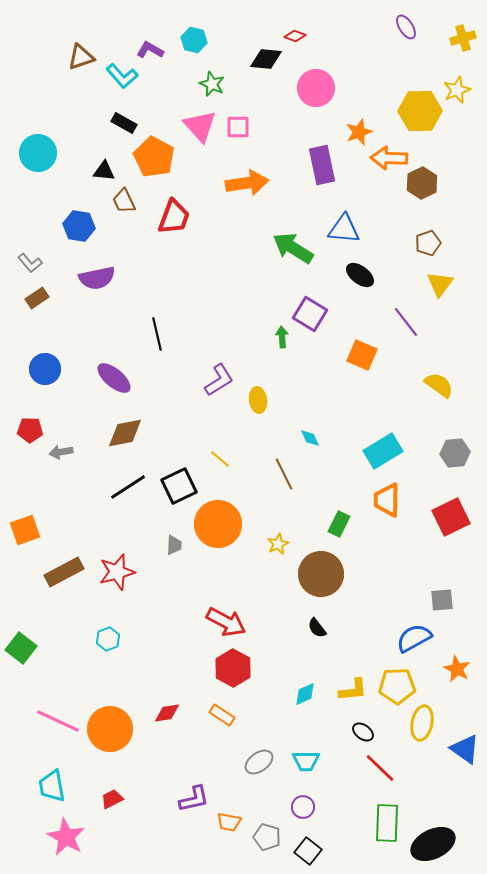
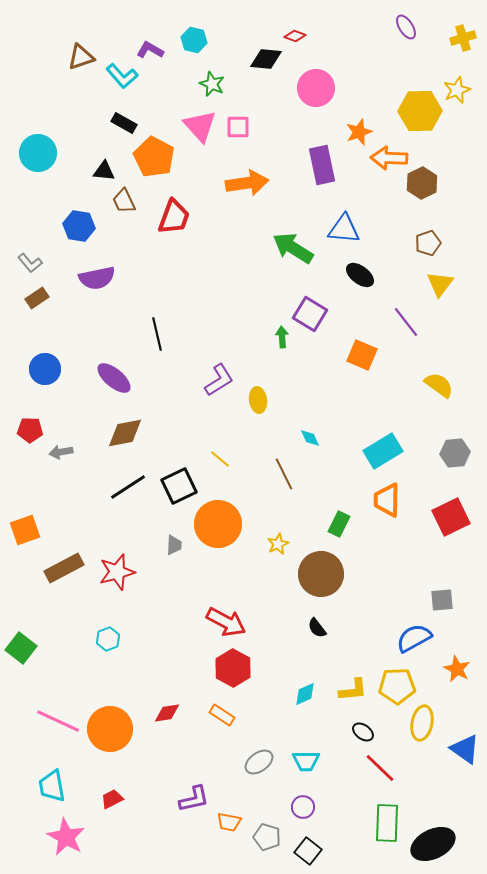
brown rectangle at (64, 572): moved 4 px up
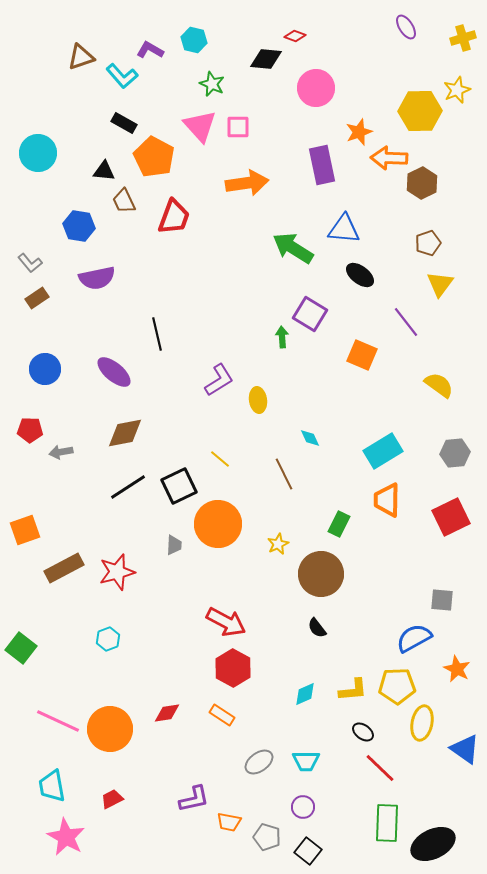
purple ellipse at (114, 378): moved 6 px up
gray square at (442, 600): rotated 10 degrees clockwise
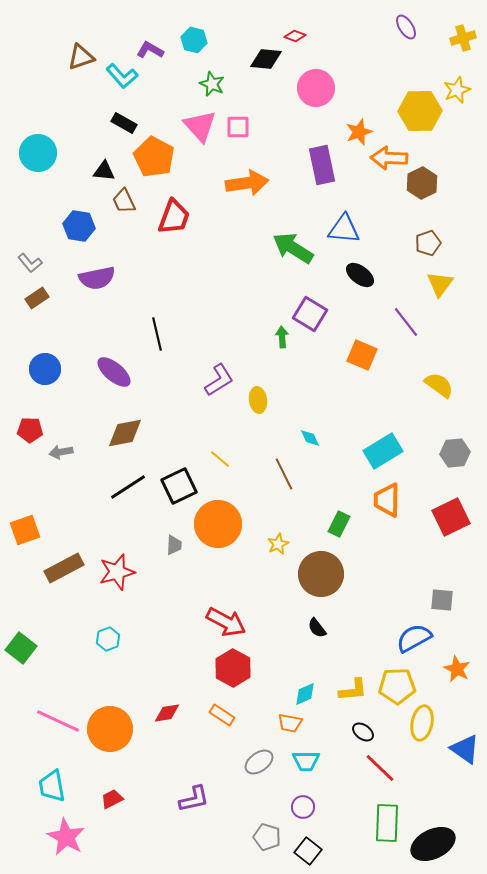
orange trapezoid at (229, 822): moved 61 px right, 99 px up
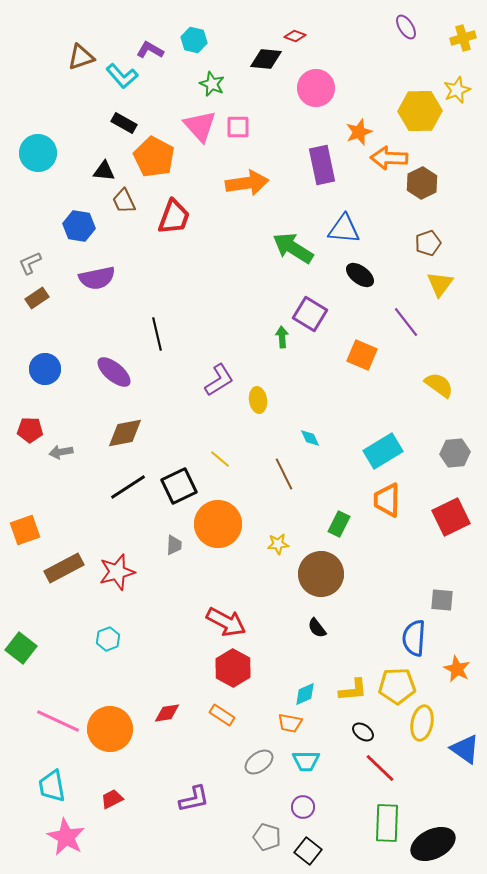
gray L-shape at (30, 263): rotated 105 degrees clockwise
yellow star at (278, 544): rotated 20 degrees clockwise
blue semicircle at (414, 638): rotated 57 degrees counterclockwise
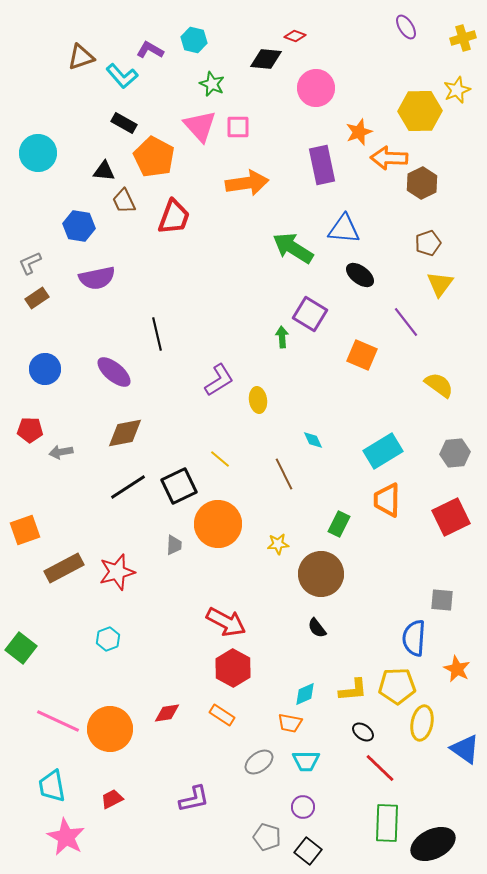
cyan diamond at (310, 438): moved 3 px right, 2 px down
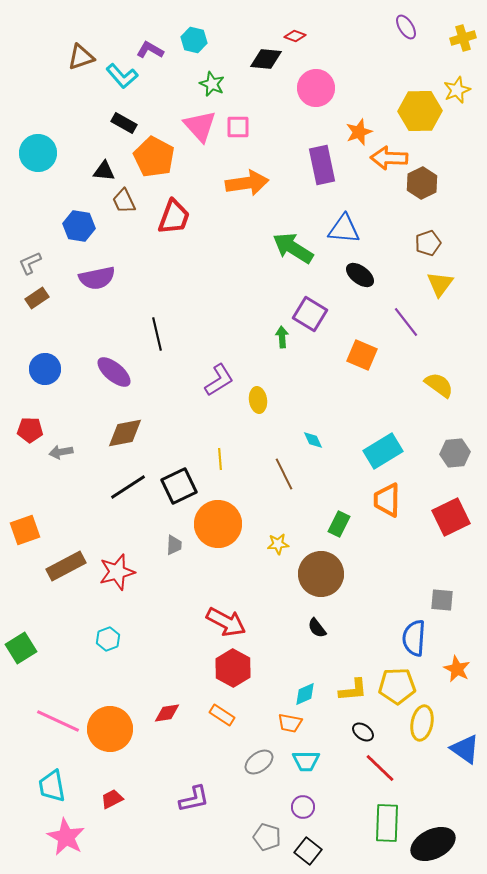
yellow line at (220, 459): rotated 45 degrees clockwise
brown rectangle at (64, 568): moved 2 px right, 2 px up
green square at (21, 648): rotated 20 degrees clockwise
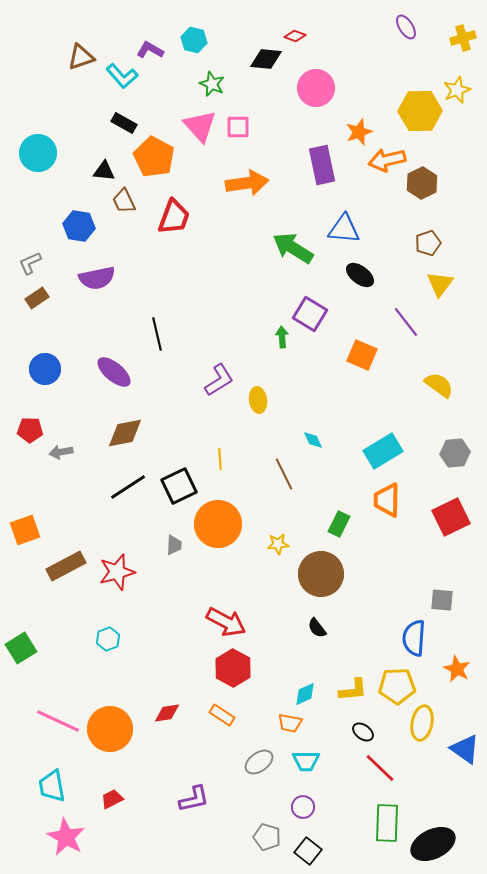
orange arrow at (389, 158): moved 2 px left, 2 px down; rotated 15 degrees counterclockwise
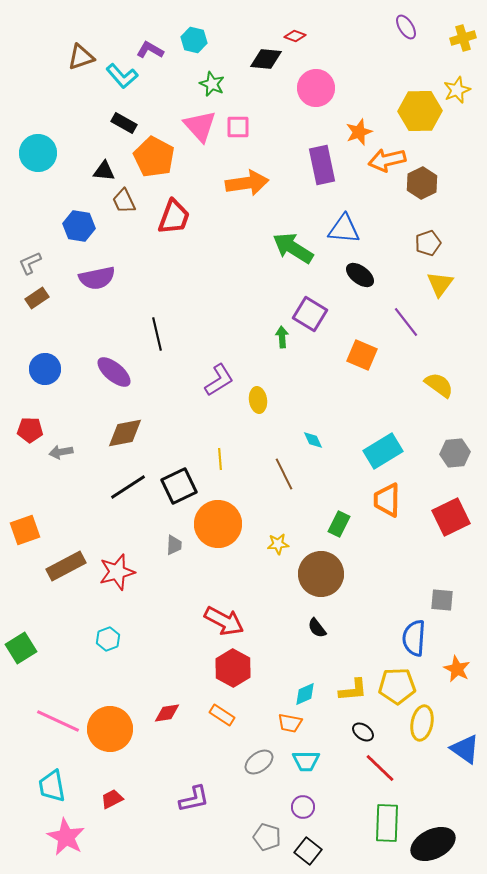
red arrow at (226, 622): moved 2 px left, 1 px up
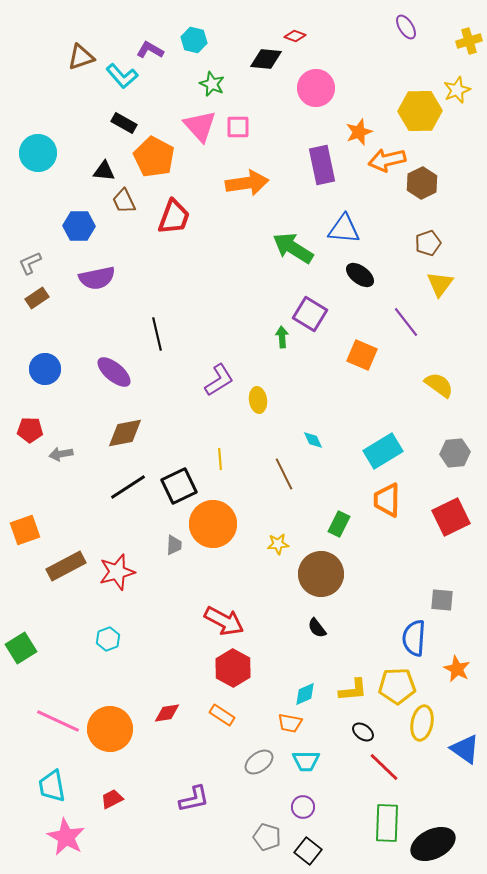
yellow cross at (463, 38): moved 6 px right, 3 px down
blue hexagon at (79, 226): rotated 8 degrees counterclockwise
gray arrow at (61, 452): moved 2 px down
orange circle at (218, 524): moved 5 px left
red line at (380, 768): moved 4 px right, 1 px up
